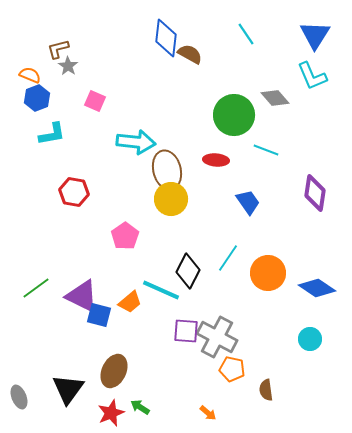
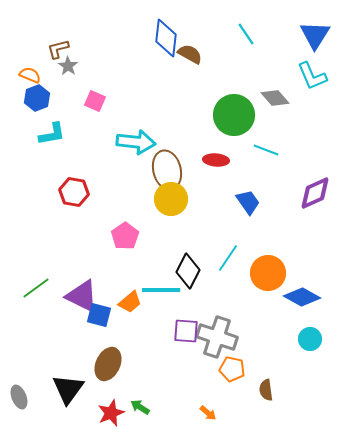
purple diamond at (315, 193): rotated 57 degrees clockwise
blue diamond at (317, 288): moved 15 px left, 9 px down; rotated 6 degrees counterclockwise
cyan line at (161, 290): rotated 24 degrees counterclockwise
gray cross at (217, 337): rotated 9 degrees counterclockwise
brown ellipse at (114, 371): moved 6 px left, 7 px up
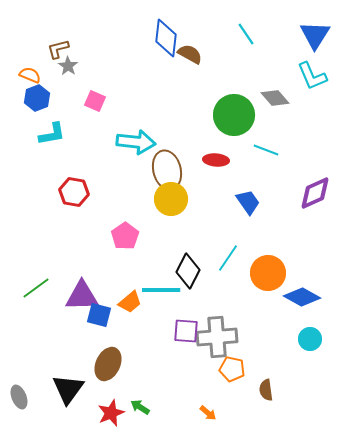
purple triangle at (82, 296): rotated 27 degrees counterclockwise
gray cross at (217, 337): rotated 24 degrees counterclockwise
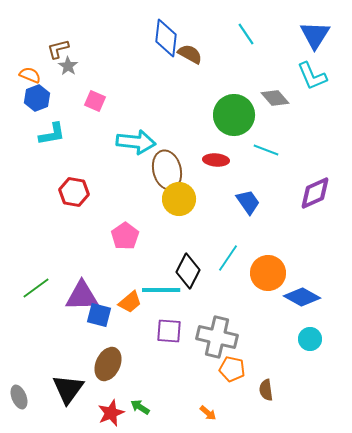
yellow circle at (171, 199): moved 8 px right
purple square at (186, 331): moved 17 px left
gray cross at (217, 337): rotated 18 degrees clockwise
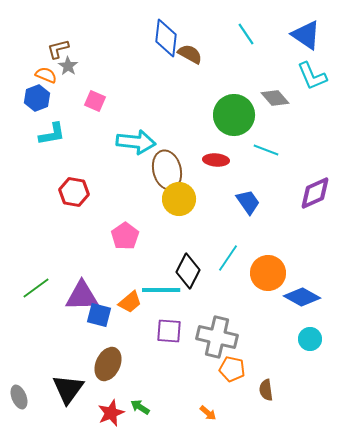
blue triangle at (315, 35): moved 9 px left; rotated 28 degrees counterclockwise
orange semicircle at (30, 75): moved 16 px right
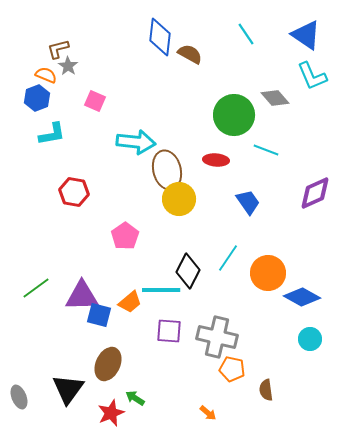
blue diamond at (166, 38): moved 6 px left, 1 px up
green arrow at (140, 407): moved 5 px left, 9 px up
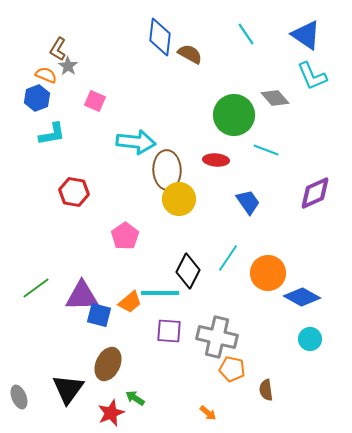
brown L-shape at (58, 49): rotated 45 degrees counterclockwise
brown ellipse at (167, 170): rotated 12 degrees clockwise
cyan line at (161, 290): moved 1 px left, 3 px down
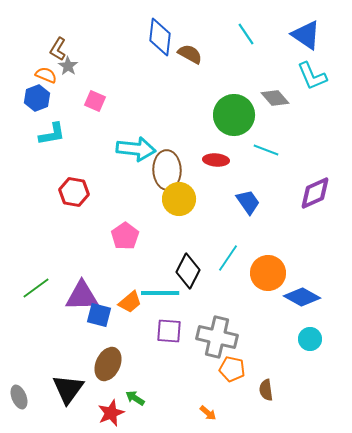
cyan arrow at (136, 142): moved 7 px down
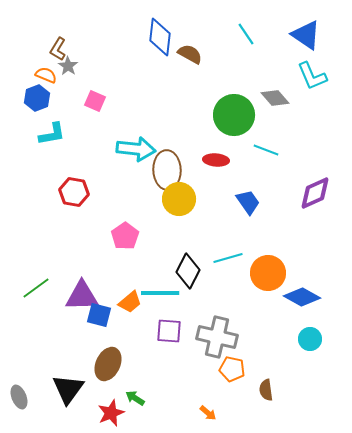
cyan line at (228, 258): rotated 40 degrees clockwise
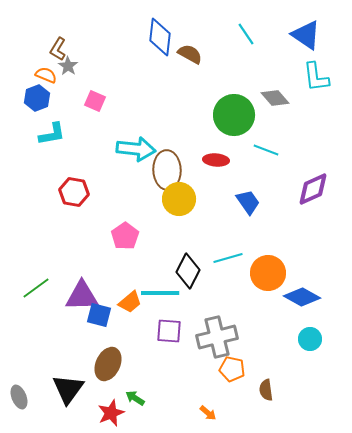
cyan L-shape at (312, 76): moved 4 px right, 1 px down; rotated 16 degrees clockwise
purple diamond at (315, 193): moved 2 px left, 4 px up
gray cross at (217, 337): rotated 27 degrees counterclockwise
